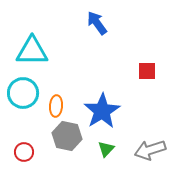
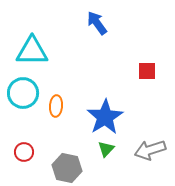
blue star: moved 3 px right, 6 px down
gray hexagon: moved 32 px down
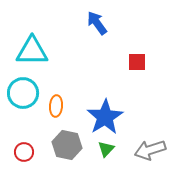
red square: moved 10 px left, 9 px up
gray hexagon: moved 23 px up
